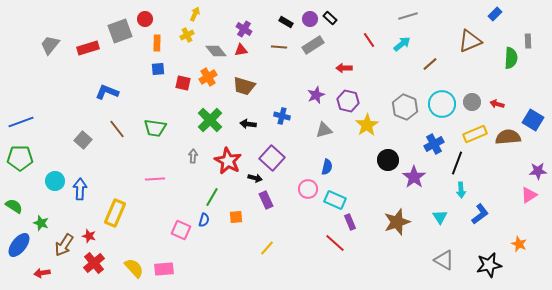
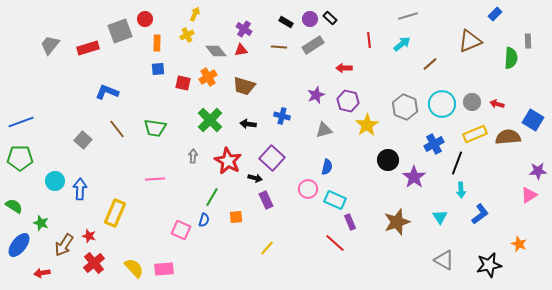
red line at (369, 40): rotated 28 degrees clockwise
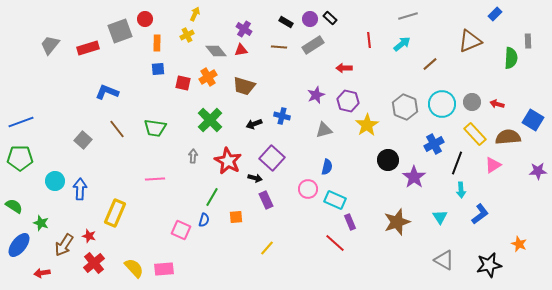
black arrow at (248, 124): moved 6 px right; rotated 28 degrees counterclockwise
yellow rectangle at (475, 134): rotated 70 degrees clockwise
pink triangle at (529, 195): moved 36 px left, 30 px up
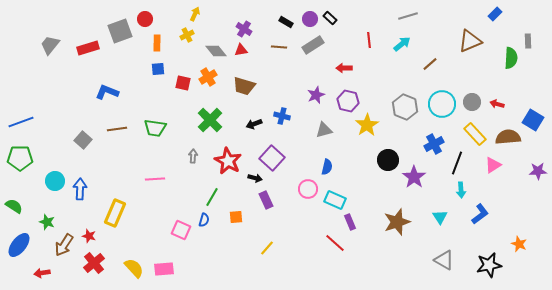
brown line at (117, 129): rotated 60 degrees counterclockwise
green star at (41, 223): moved 6 px right, 1 px up
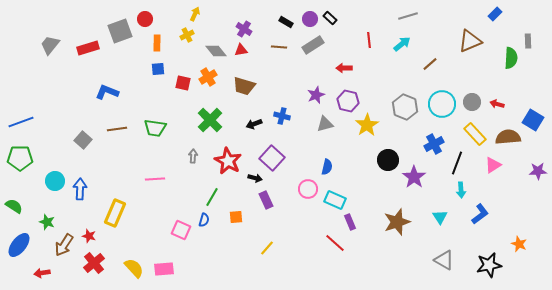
gray triangle at (324, 130): moved 1 px right, 6 px up
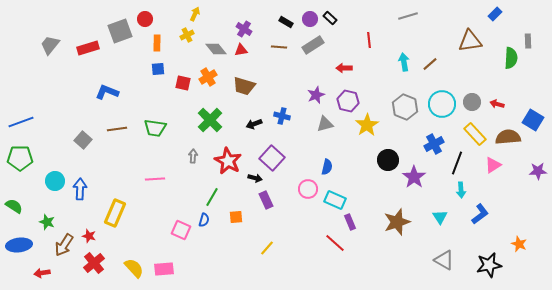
brown triangle at (470, 41): rotated 15 degrees clockwise
cyan arrow at (402, 44): moved 2 px right, 18 px down; rotated 60 degrees counterclockwise
gray diamond at (216, 51): moved 2 px up
blue ellipse at (19, 245): rotated 45 degrees clockwise
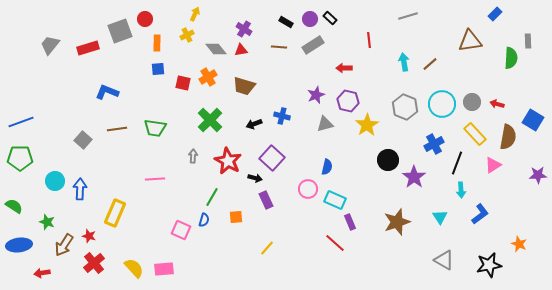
brown semicircle at (508, 137): rotated 105 degrees clockwise
purple star at (538, 171): moved 4 px down
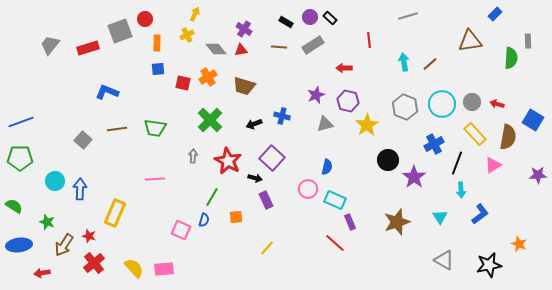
purple circle at (310, 19): moved 2 px up
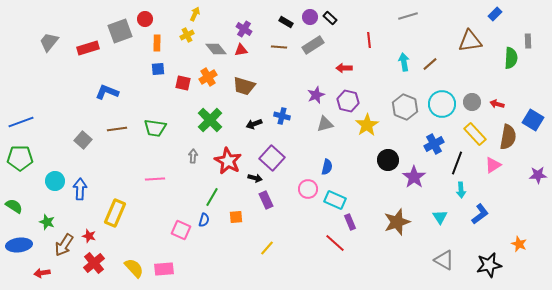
gray trapezoid at (50, 45): moved 1 px left, 3 px up
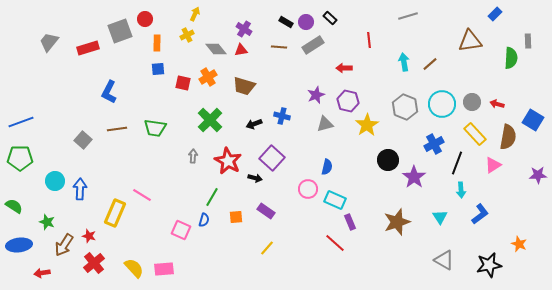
purple circle at (310, 17): moved 4 px left, 5 px down
blue L-shape at (107, 92): moved 2 px right; rotated 85 degrees counterclockwise
pink line at (155, 179): moved 13 px left, 16 px down; rotated 36 degrees clockwise
purple rectangle at (266, 200): moved 11 px down; rotated 30 degrees counterclockwise
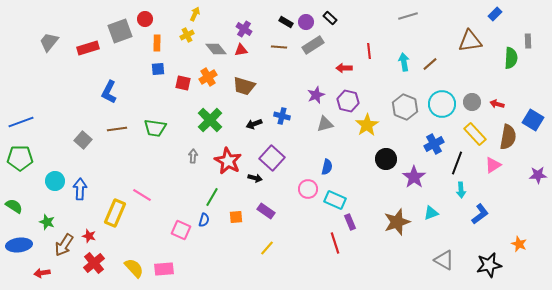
red line at (369, 40): moved 11 px down
black circle at (388, 160): moved 2 px left, 1 px up
cyan triangle at (440, 217): moved 9 px left, 4 px up; rotated 42 degrees clockwise
red line at (335, 243): rotated 30 degrees clockwise
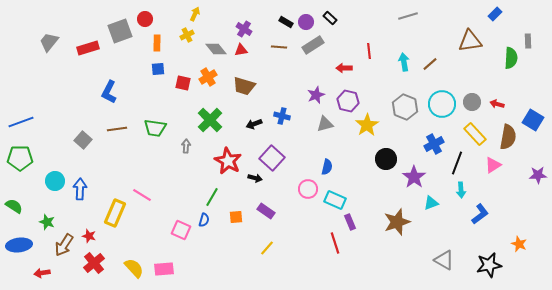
gray arrow at (193, 156): moved 7 px left, 10 px up
cyan triangle at (431, 213): moved 10 px up
